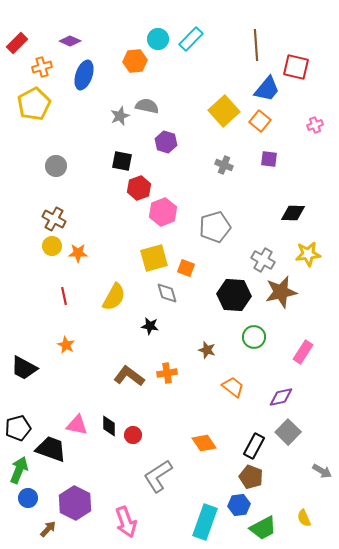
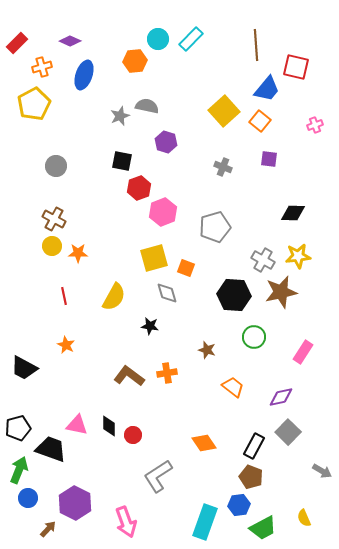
gray cross at (224, 165): moved 1 px left, 2 px down
yellow star at (308, 254): moved 10 px left, 2 px down
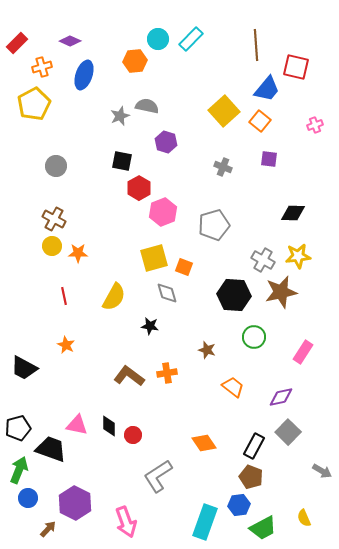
red hexagon at (139, 188): rotated 10 degrees counterclockwise
gray pentagon at (215, 227): moved 1 px left, 2 px up
orange square at (186, 268): moved 2 px left, 1 px up
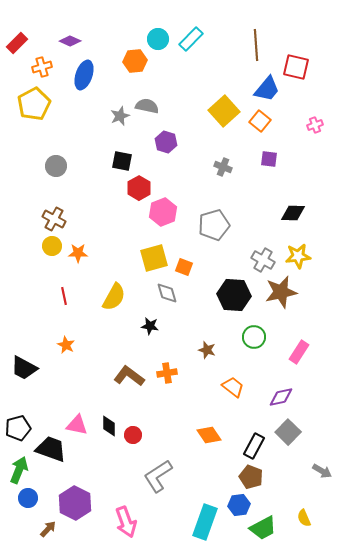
pink rectangle at (303, 352): moved 4 px left
orange diamond at (204, 443): moved 5 px right, 8 px up
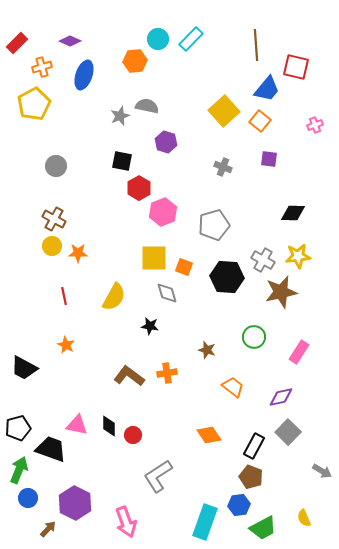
yellow square at (154, 258): rotated 16 degrees clockwise
black hexagon at (234, 295): moved 7 px left, 18 px up
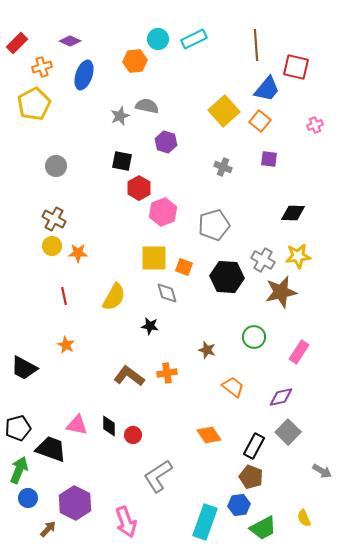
cyan rectangle at (191, 39): moved 3 px right; rotated 20 degrees clockwise
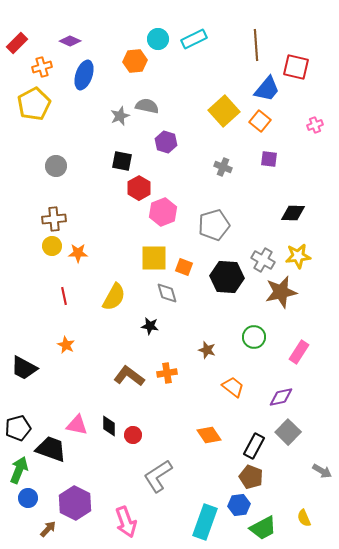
brown cross at (54, 219): rotated 35 degrees counterclockwise
